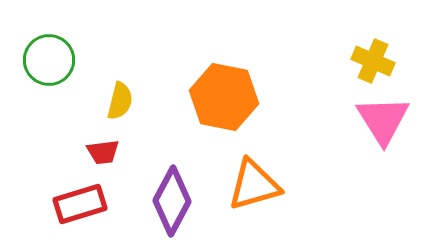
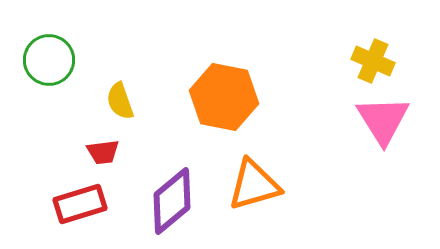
yellow semicircle: rotated 147 degrees clockwise
purple diamond: rotated 22 degrees clockwise
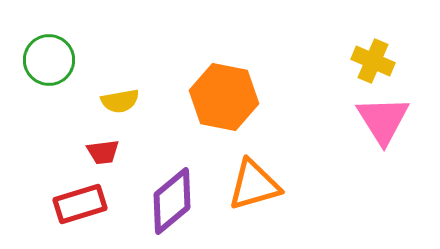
yellow semicircle: rotated 81 degrees counterclockwise
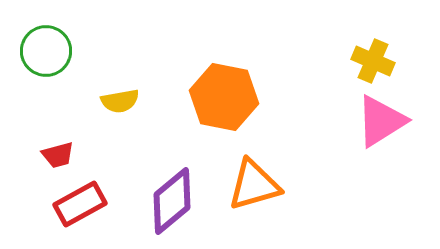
green circle: moved 3 px left, 9 px up
pink triangle: moved 2 px left, 1 px down; rotated 30 degrees clockwise
red trapezoid: moved 45 px left, 3 px down; rotated 8 degrees counterclockwise
red rectangle: rotated 12 degrees counterclockwise
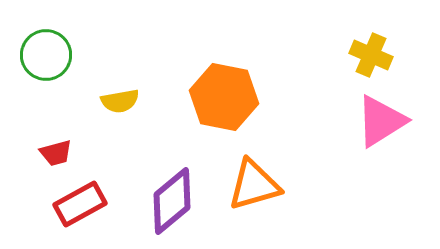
green circle: moved 4 px down
yellow cross: moved 2 px left, 6 px up
red trapezoid: moved 2 px left, 2 px up
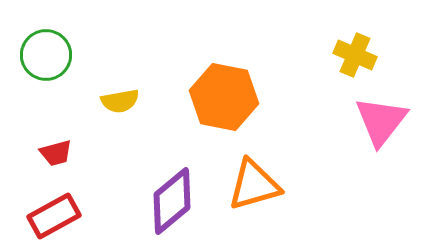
yellow cross: moved 16 px left
pink triangle: rotated 20 degrees counterclockwise
red rectangle: moved 26 px left, 12 px down
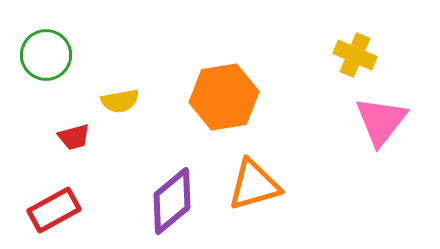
orange hexagon: rotated 20 degrees counterclockwise
red trapezoid: moved 18 px right, 16 px up
red rectangle: moved 6 px up
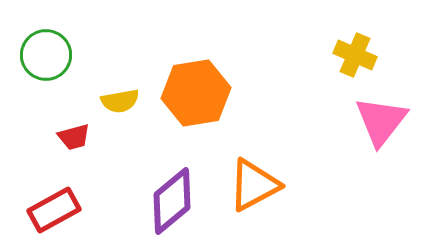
orange hexagon: moved 28 px left, 4 px up
orange triangle: rotated 12 degrees counterclockwise
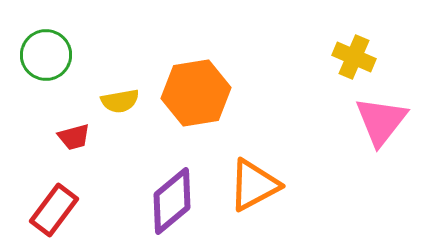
yellow cross: moved 1 px left, 2 px down
red rectangle: rotated 24 degrees counterclockwise
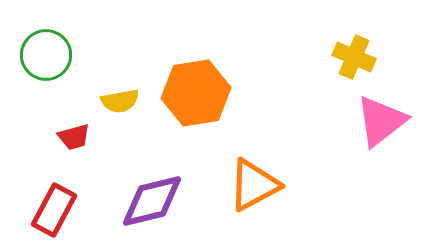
pink triangle: rotated 14 degrees clockwise
purple diamond: moved 20 px left; rotated 26 degrees clockwise
red rectangle: rotated 9 degrees counterclockwise
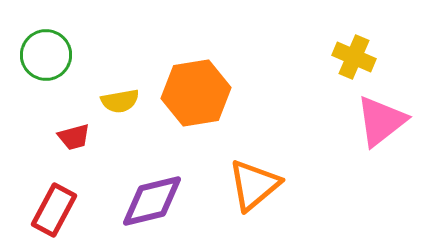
orange triangle: rotated 12 degrees counterclockwise
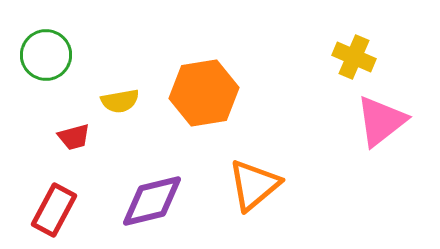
orange hexagon: moved 8 px right
